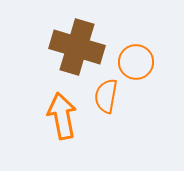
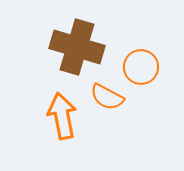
orange circle: moved 5 px right, 5 px down
orange semicircle: moved 1 px right, 1 px down; rotated 72 degrees counterclockwise
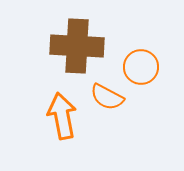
brown cross: moved 1 px up; rotated 14 degrees counterclockwise
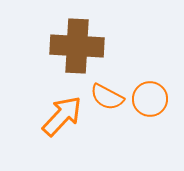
orange circle: moved 9 px right, 32 px down
orange arrow: rotated 54 degrees clockwise
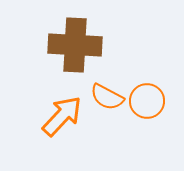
brown cross: moved 2 px left, 1 px up
orange circle: moved 3 px left, 2 px down
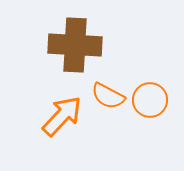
orange semicircle: moved 1 px right, 1 px up
orange circle: moved 3 px right, 1 px up
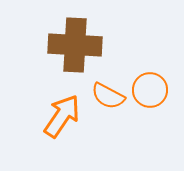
orange circle: moved 10 px up
orange arrow: rotated 9 degrees counterclockwise
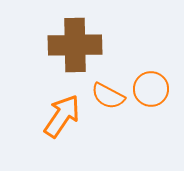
brown cross: rotated 4 degrees counterclockwise
orange circle: moved 1 px right, 1 px up
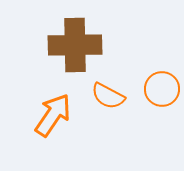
orange circle: moved 11 px right
orange arrow: moved 9 px left, 1 px up
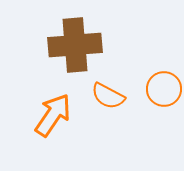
brown cross: rotated 4 degrees counterclockwise
orange circle: moved 2 px right
